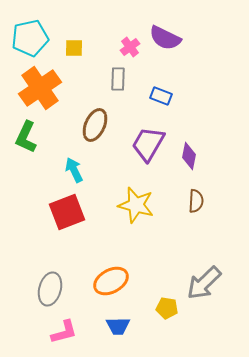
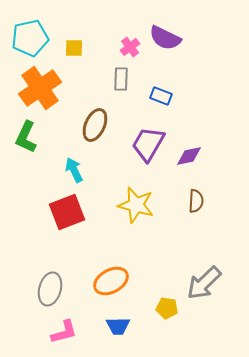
gray rectangle: moved 3 px right
purple diamond: rotated 68 degrees clockwise
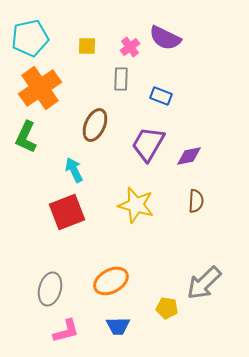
yellow square: moved 13 px right, 2 px up
pink L-shape: moved 2 px right, 1 px up
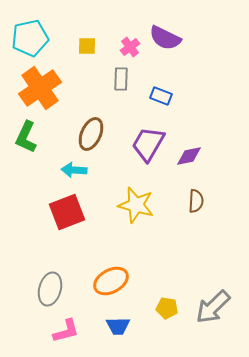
brown ellipse: moved 4 px left, 9 px down
cyan arrow: rotated 60 degrees counterclockwise
gray arrow: moved 9 px right, 24 px down
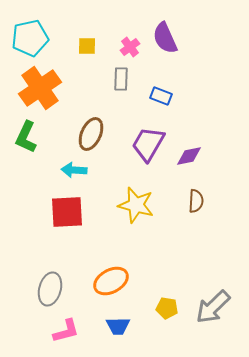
purple semicircle: rotated 40 degrees clockwise
red square: rotated 18 degrees clockwise
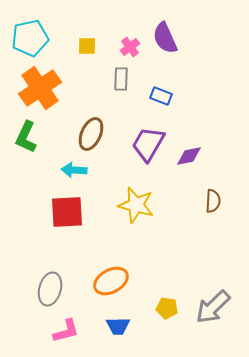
brown semicircle: moved 17 px right
